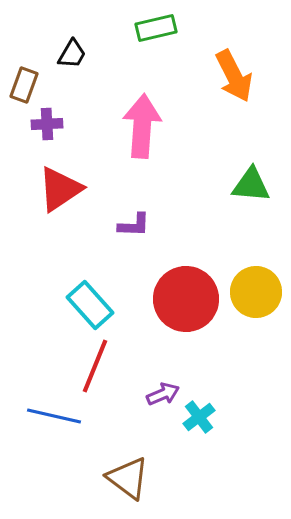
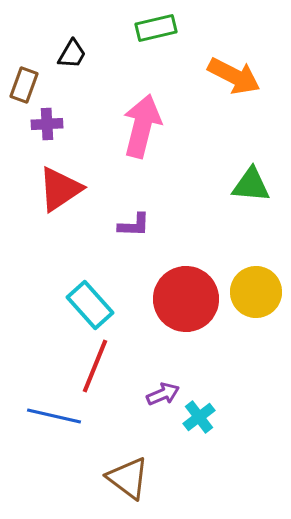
orange arrow: rotated 36 degrees counterclockwise
pink arrow: rotated 10 degrees clockwise
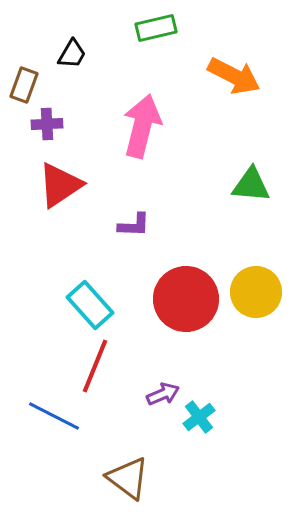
red triangle: moved 4 px up
blue line: rotated 14 degrees clockwise
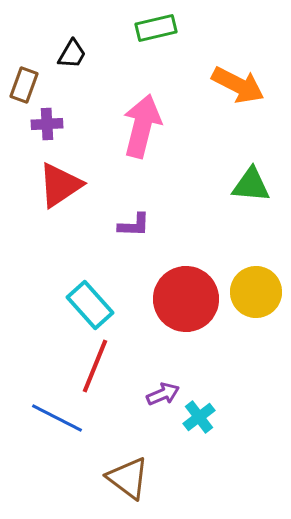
orange arrow: moved 4 px right, 9 px down
blue line: moved 3 px right, 2 px down
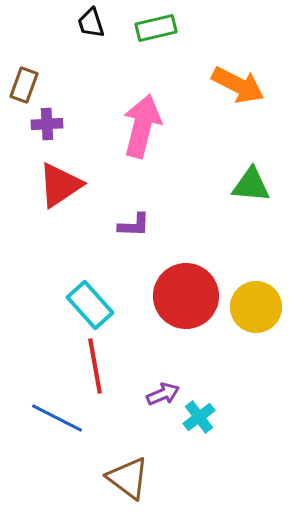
black trapezoid: moved 19 px right, 31 px up; rotated 132 degrees clockwise
yellow circle: moved 15 px down
red circle: moved 3 px up
red line: rotated 32 degrees counterclockwise
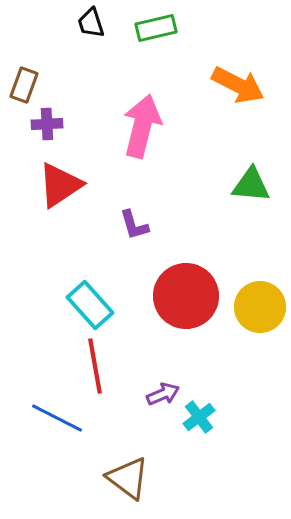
purple L-shape: rotated 72 degrees clockwise
yellow circle: moved 4 px right
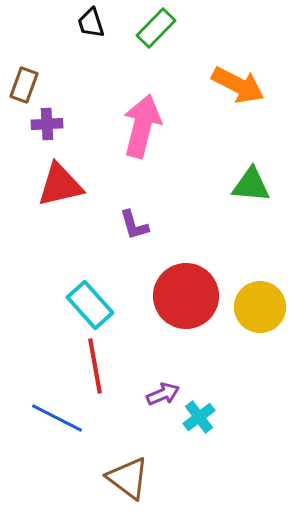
green rectangle: rotated 33 degrees counterclockwise
red triangle: rotated 21 degrees clockwise
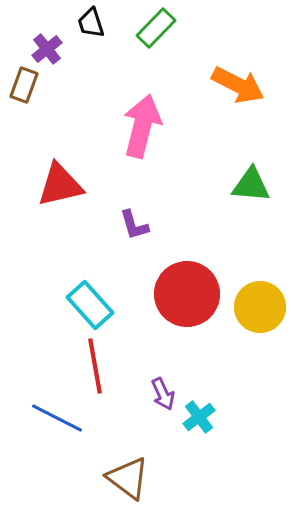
purple cross: moved 75 px up; rotated 36 degrees counterclockwise
red circle: moved 1 px right, 2 px up
purple arrow: rotated 88 degrees clockwise
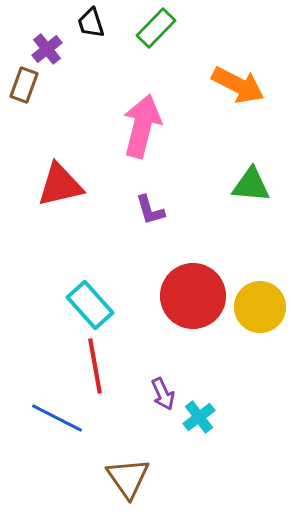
purple L-shape: moved 16 px right, 15 px up
red circle: moved 6 px right, 2 px down
brown triangle: rotated 18 degrees clockwise
